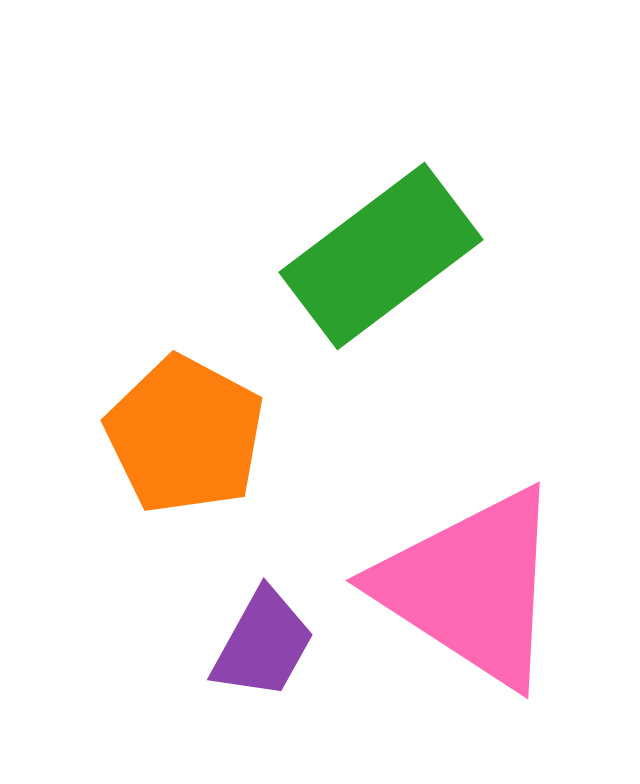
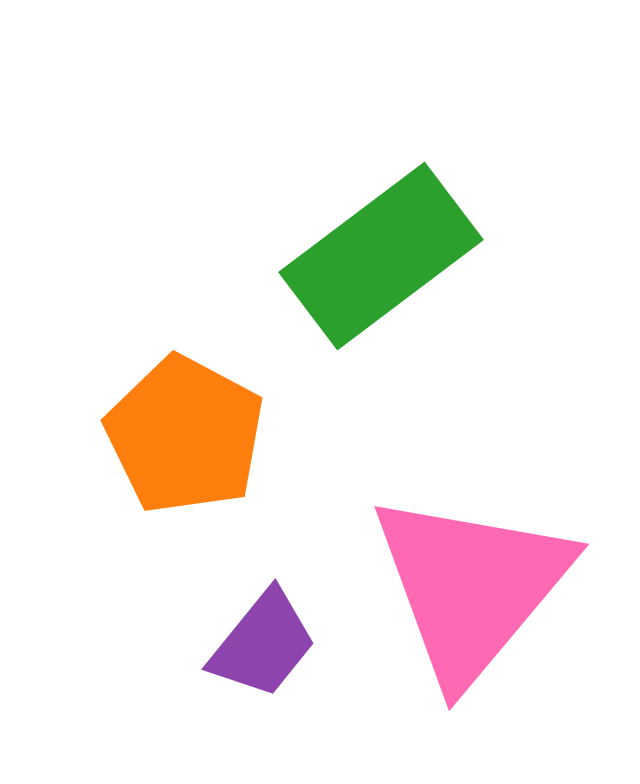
pink triangle: rotated 37 degrees clockwise
purple trapezoid: rotated 10 degrees clockwise
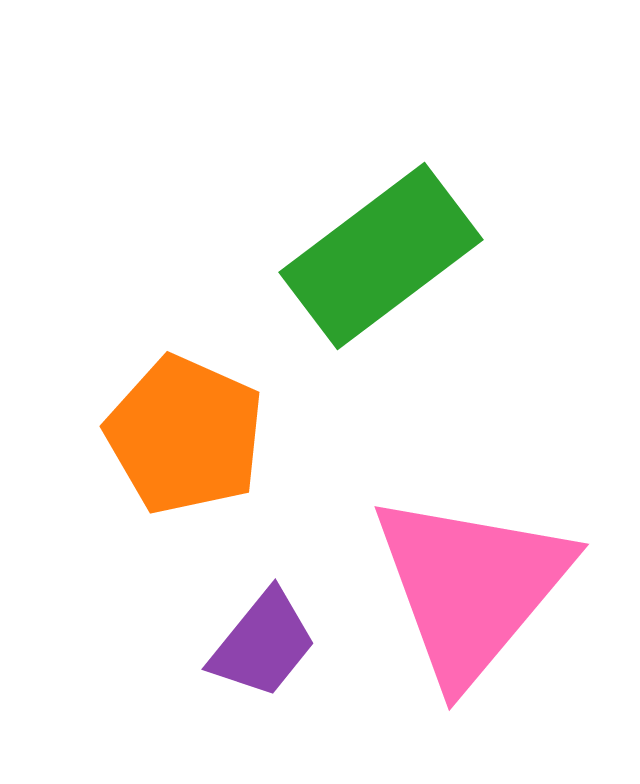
orange pentagon: rotated 4 degrees counterclockwise
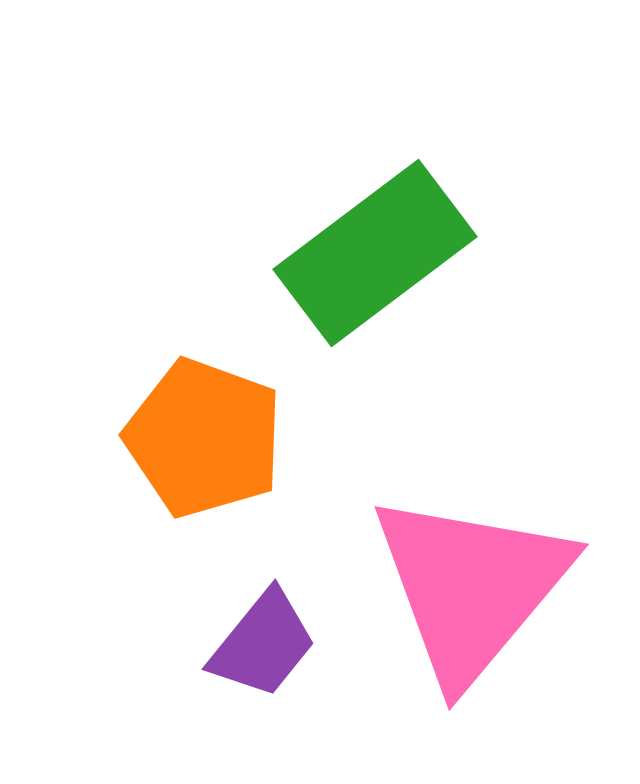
green rectangle: moved 6 px left, 3 px up
orange pentagon: moved 19 px right, 3 px down; rotated 4 degrees counterclockwise
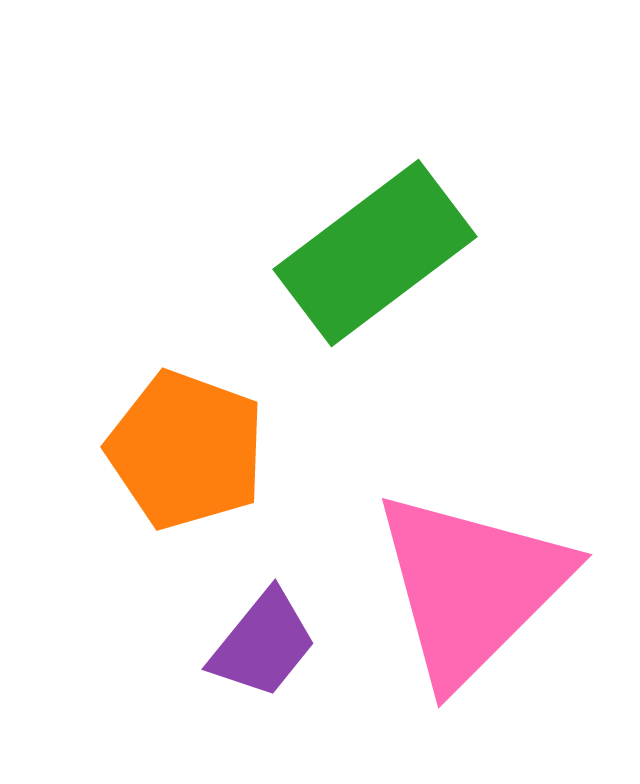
orange pentagon: moved 18 px left, 12 px down
pink triangle: rotated 5 degrees clockwise
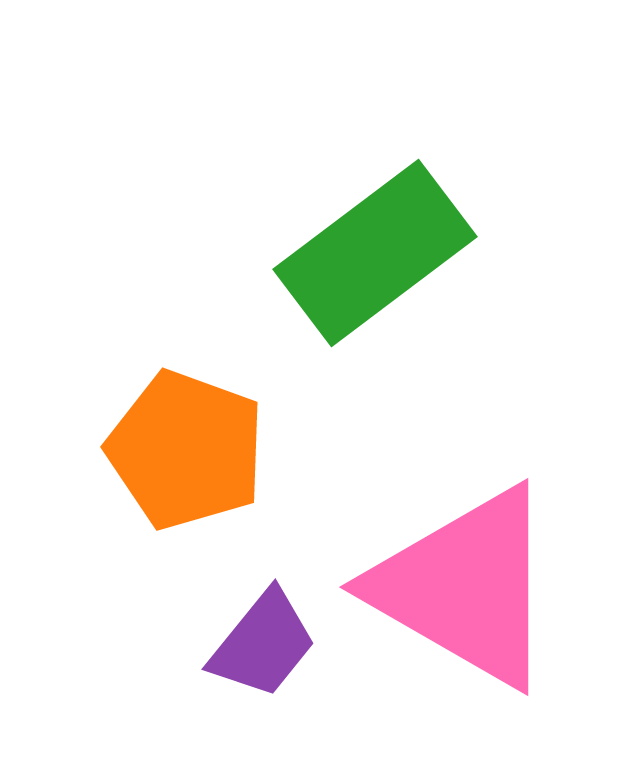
pink triangle: moved 6 px left; rotated 45 degrees counterclockwise
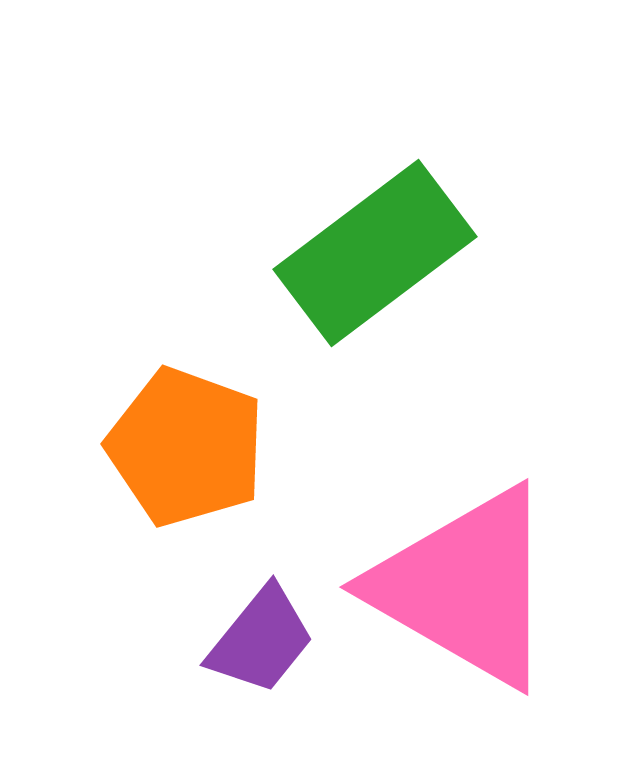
orange pentagon: moved 3 px up
purple trapezoid: moved 2 px left, 4 px up
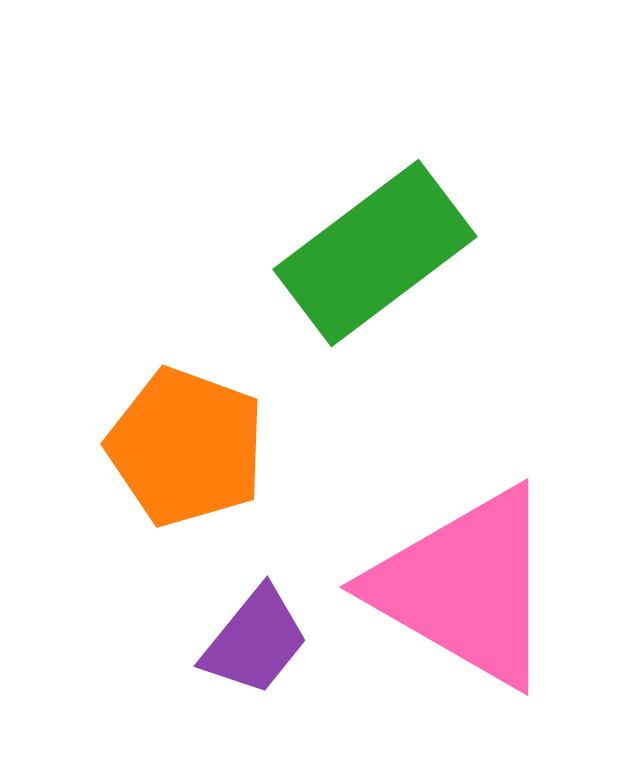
purple trapezoid: moved 6 px left, 1 px down
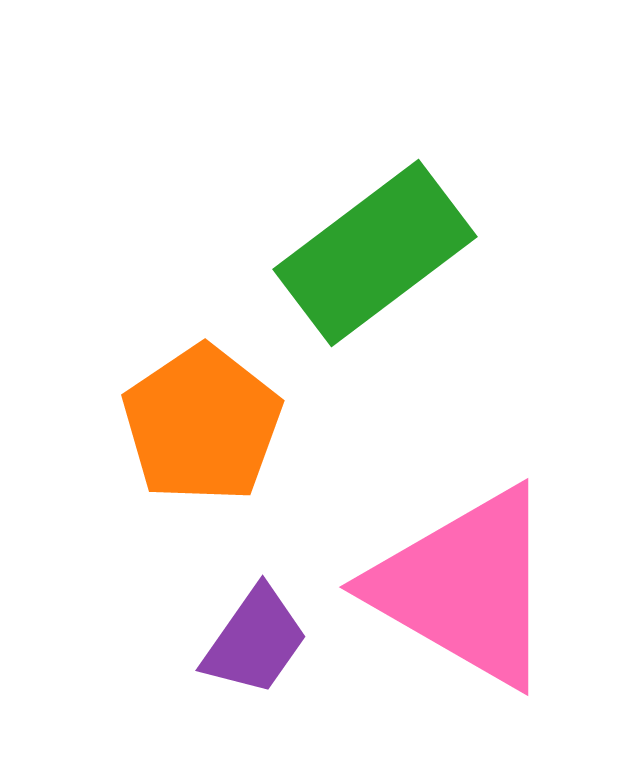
orange pentagon: moved 16 px right, 23 px up; rotated 18 degrees clockwise
purple trapezoid: rotated 4 degrees counterclockwise
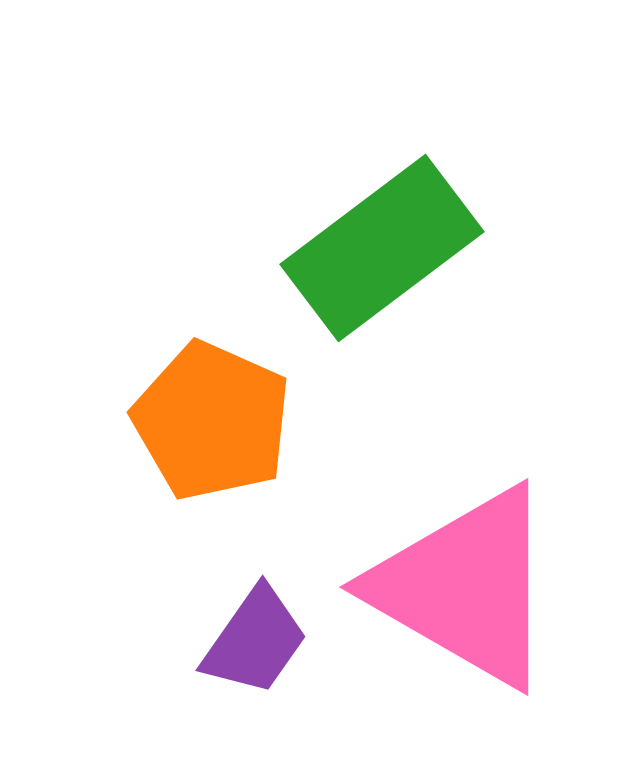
green rectangle: moved 7 px right, 5 px up
orange pentagon: moved 10 px right, 3 px up; rotated 14 degrees counterclockwise
